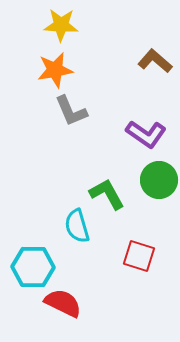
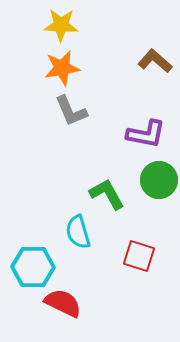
orange star: moved 7 px right, 2 px up
purple L-shape: rotated 24 degrees counterclockwise
cyan semicircle: moved 1 px right, 6 px down
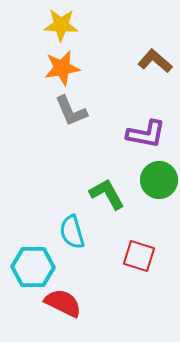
cyan semicircle: moved 6 px left
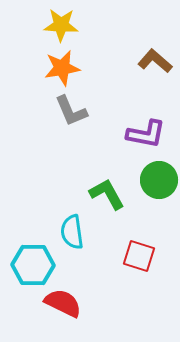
cyan semicircle: rotated 8 degrees clockwise
cyan hexagon: moved 2 px up
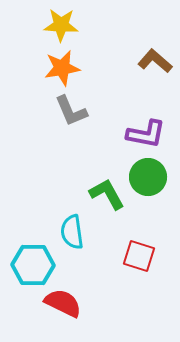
green circle: moved 11 px left, 3 px up
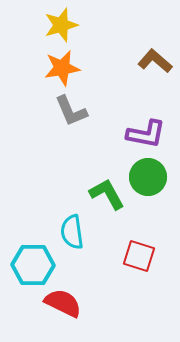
yellow star: rotated 20 degrees counterclockwise
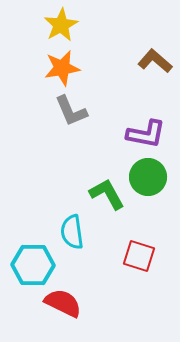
yellow star: rotated 12 degrees counterclockwise
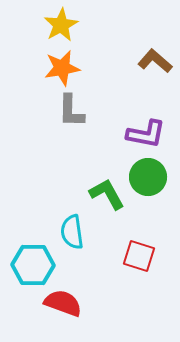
gray L-shape: rotated 24 degrees clockwise
red semicircle: rotated 6 degrees counterclockwise
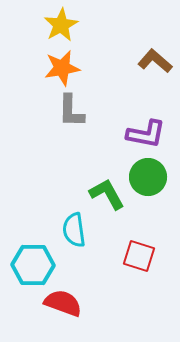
cyan semicircle: moved 2 px right, 2 px up
